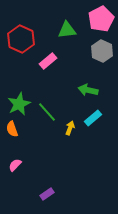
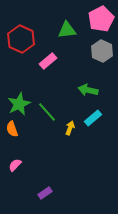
purple rectangle: moved 2 px left, 1 px up
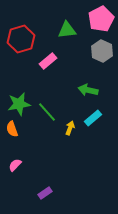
red hexagon: rotated 20 degrees clockwise
green star: rotated 15 degrees clockwise
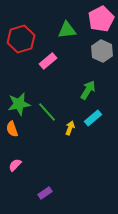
green arrow: rotated 108 degrees clockwise
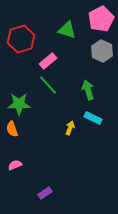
green triangle: rotated 24 degrees clockwise
green arrow: rotated 48 degrees counterclockwise
green star: rotated 10 degrees clockwise
green line: moved 1 px right, 27 px up
cyan rectangle: rotated 66 degrees clockwise
pink semicircle: rotated 24 degrees clockwise
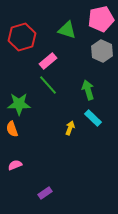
pink pentagon: rotated 15 degrees clockwise
red hexagon: moved 1 px right, 2 px up
cyan rectangle: rotated 18 degrees clockwise
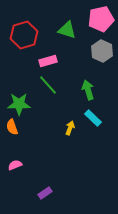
red hexagon: moved 2 px right, 2 px up
pink rectangle: rotated 24 degrees clockwise
orange semicircle: moved 2 px up
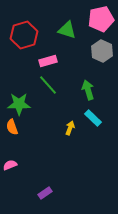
pink semicircle: moved 5 px left
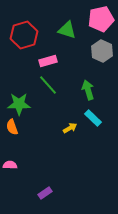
yellow arrow: rotated 40 degrees clockwise
pink semicircle: rotated 24 degrees clockwise
